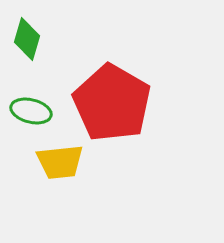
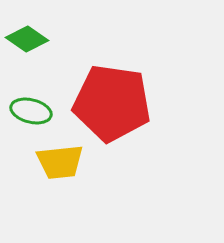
green diamond: rotated 72 degrees counterclockwise
red pentagon: rotated 22 degrees counterclockwise
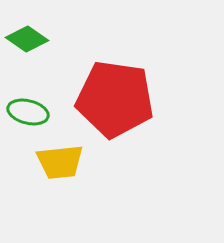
red pentagon: moved 3 px right, 4 px up
green ellipse: moved 3 px left, 1 px down
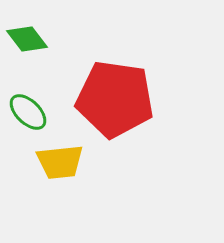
green diamond: rotated 18 degrees clockwise
green ellipse: rotated 30 degrees clockwise
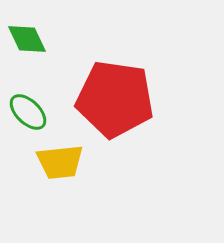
green diamond: rotated 12 degrees clockwise
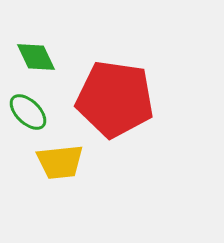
green diamond: moved 9 px right, 18 px down
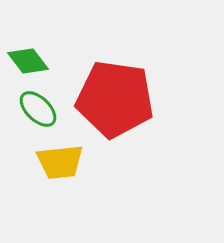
green diamond: moved 8 px left, 4 px down; rotated 12 degrees counterclockwise
green ellipse: moved 10 px right, 3 px up
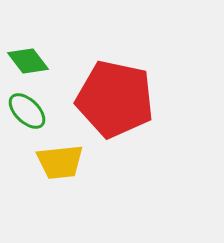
red pentagon: rotated 4 degrees clockwise
green ellipse: moved 11 px left, 2 px down
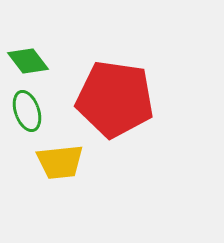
red pentagon: rotated 4 degrees counterclockwise
green ellipse: rotated 27 degrees clockwise
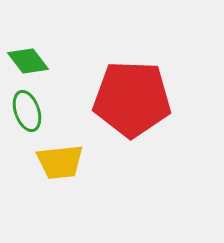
red pentagon: moved 17 px right; rotated 6 degrees counterclockwise
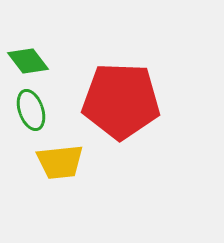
red pentagon: moved 11 px left, 2 px down
green ellipse: moved 4 px right, 1 px up
